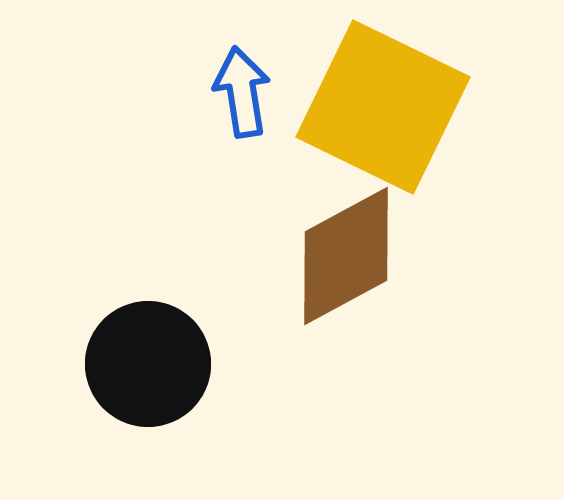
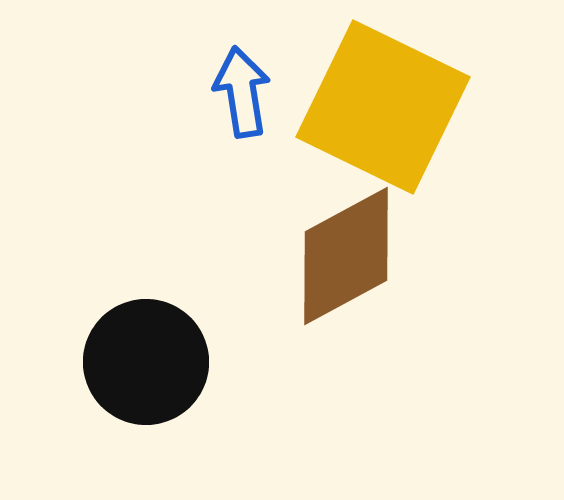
black circle: moved 2 px left, 2 px up
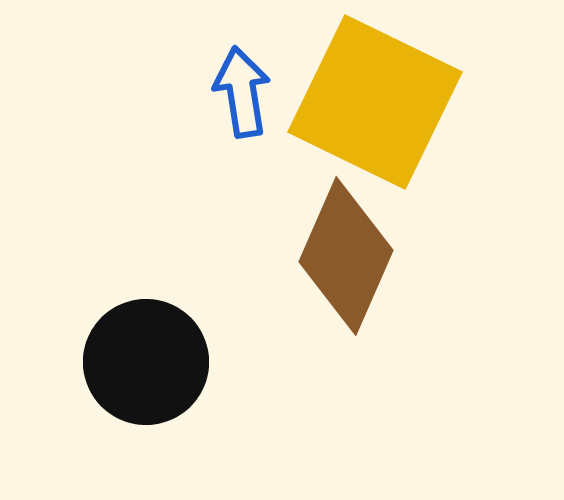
yellow square: moved 8 px left, 5 px up
brown diamond: rotated 38 degrees counterclockwise
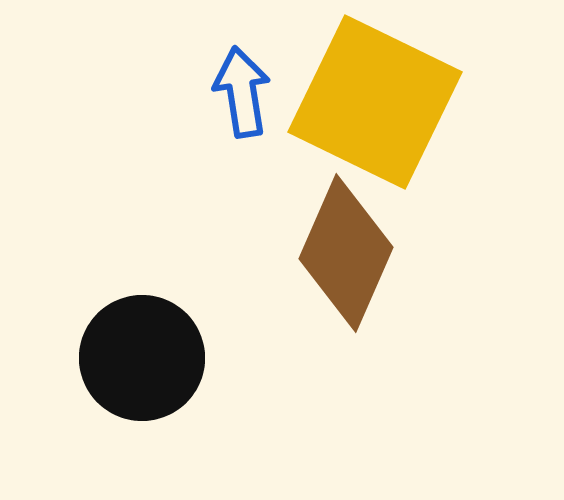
brown diamond: moved 3 px up
black circle: moved 4 px left, 4 px up
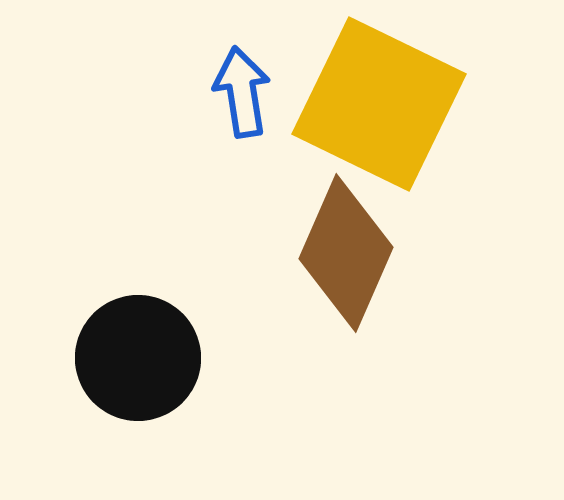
yellow square: moved 4 px right, 2 px down
black circle: moved 4 px left
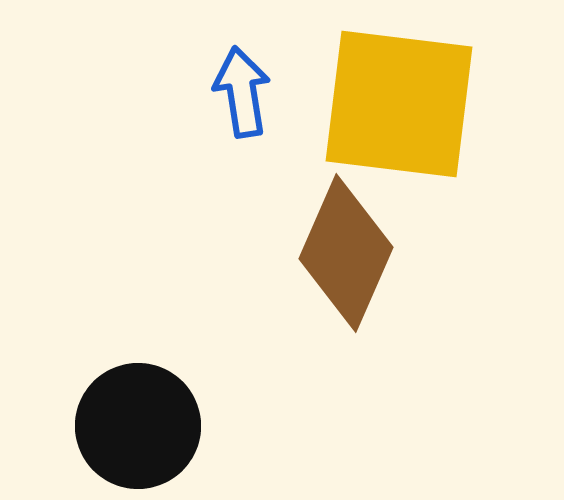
yellow square: moved 20 px right; rotated 19 degrees counterclockwise
black circle: moved 68 px down
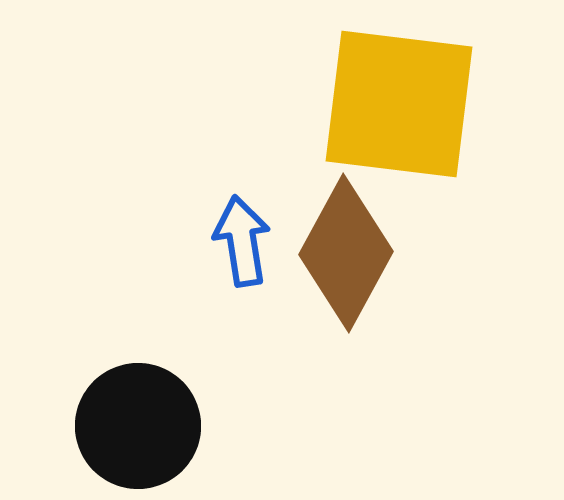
blue arrow: moved 149 px down
brown diamond: rotated 5 degrees clockwise
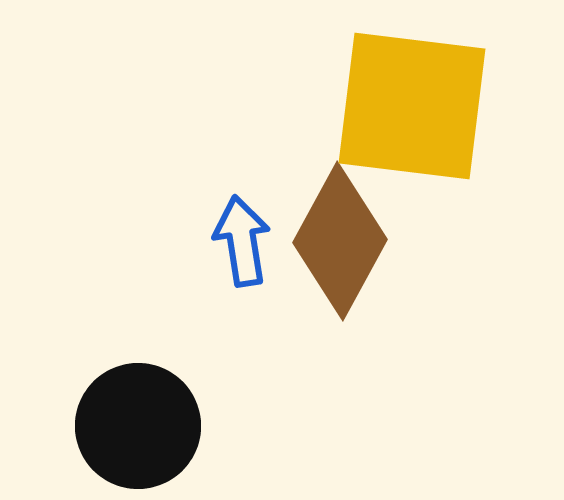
yellow square: moved 13 px right, 2 px down
brown diamond: moved 6 px left, 12 px up
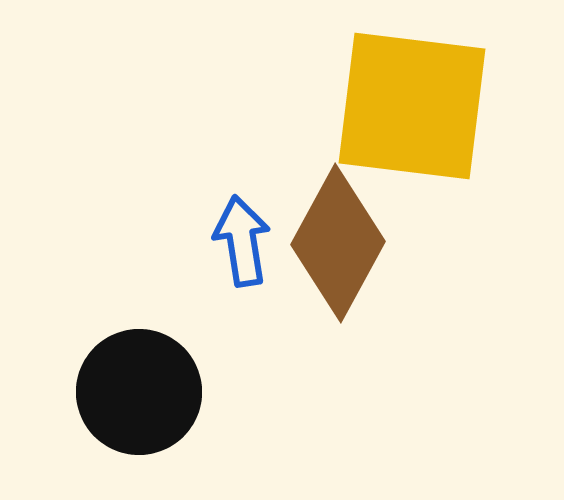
brown diamond: moved 2 px left, 2 px down
black circle: moved 1 px right, 34 px up
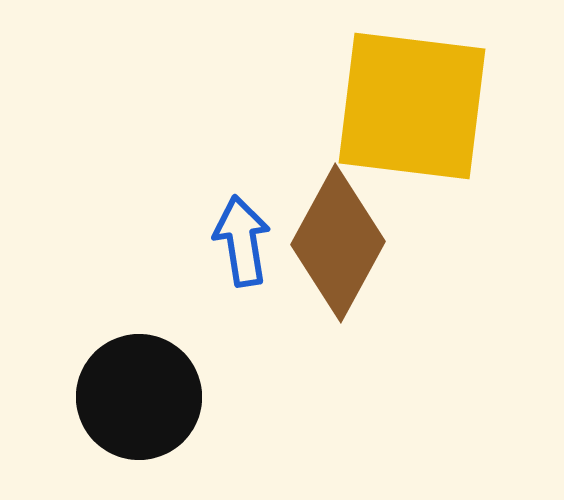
black circle: moved 5 px down
